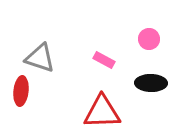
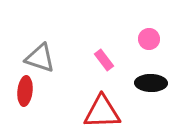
pink rectangle: rotated 25 degrees clockwise
red ellipse: moved 4 px right
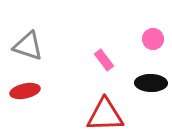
pink circle: moved 4 px right
gray triangle: moved 12 px left, 12 px up
red ellipse: rotated 72 degrees clockwise
red triangle: moved 3 px right, 3 px down
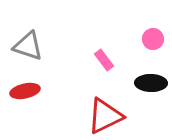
red triangle: moved 1 px down; rotated 24 degrees counterclockwise
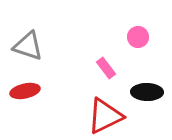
pink circle: moved 15 px left, 2 px up
pink rectangle: moved 2 px right, 8 px down
black ellipse: moved 4 px left, 9 px down
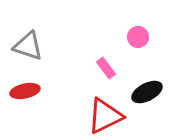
black ellipse: rotated 28 degrees counterclockwise
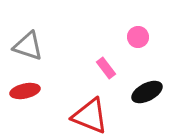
red triangle: moved 15 px left; rotated 48 degrees clockwise
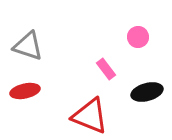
pink rectangle: moved 1 px down
black ellipse: rotated 12 degrees clockwise
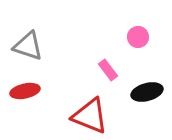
pink rectangle: moved 2 px right, 1 px down
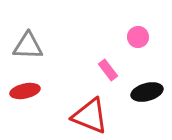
gray triangle: rotated 16 degrees counterclockwise
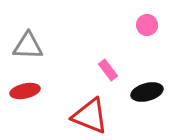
pink circle: moved 9 px right, 12 px up
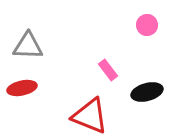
red ellipse: moved 3 px left, 3 px up
